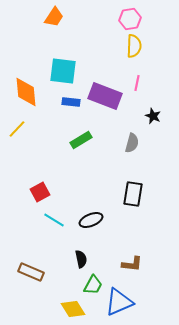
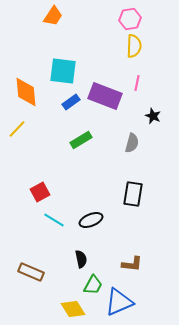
orange trapezoid: moved 1 px left, 1 px up
blue rectangle: rotated 42 degrees counterclockwise
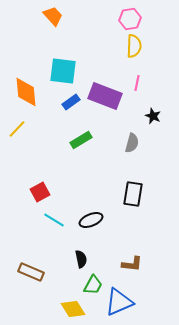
orange trapezoid: rotated 75 degrees counterclockwise
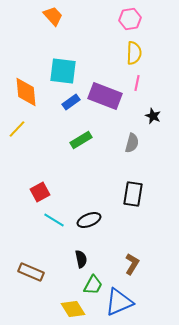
yellow semicircle: moved 7 px down
black ellipse: moved 2 px left
brown L-shape: rotated 65 degrees counterclockwise
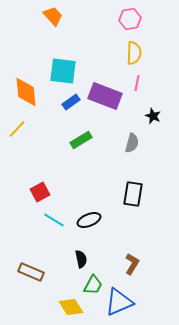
yellow diamond: moved 2 px left, 2 px up
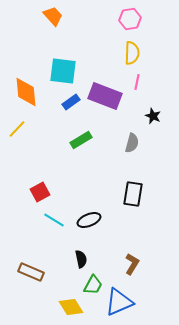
yellow semicircle: moved 2 px left
pink line: moved 1 px up
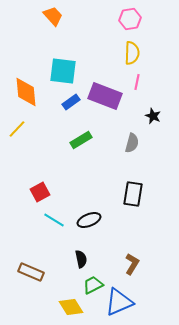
green trapezoid: rotated 145 degrees counterclockwise
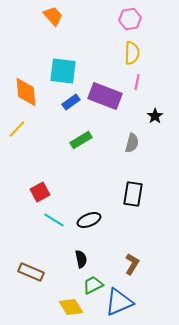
black star: moved 2 px right; rotated 14 degrees clockwise
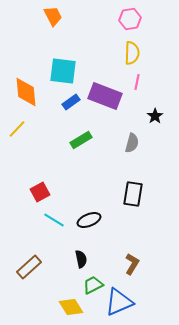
orange trapezoid: rotated 15 degrees clockwise
brown rectangle: moved 2 px left, 5 px up; rotated 65 degrees counterclockwise
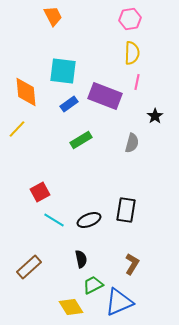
blue rectangle: moved 2 px left, 2 px down
black rectangle: moved 7 px left, 16 px down
